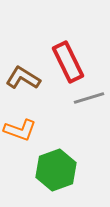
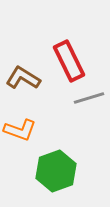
red rectangle: moved 1 px right, 1 px up
green hexagon: moved 1 px down
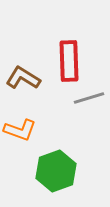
red rectangle: rotated 24 degrees clockwise
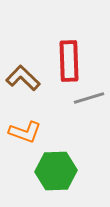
brown L-shape: rotated 12 degrees clockwise
orange L-shape: moved 5 px right, 2 px down
green hexagon: rotated 18 degrees clockwise
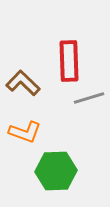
brown L-shape: moved 5 px down
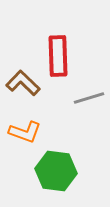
red rectangle: moved 11 px left, 5 px up
green hexagon: rotated 9 degrees clockwise
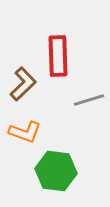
brown L-shape: moved 1 px down; rotated 92 degrees clockwise
gray line: moved 2 px down
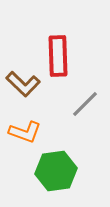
brown L-shape: rotated 88 degrees clockwise
gray line: moved 4 px left, 4 px down; rotated 28 degrees counterclockwise
green hexagon: rotated 15 degrees counterclockwise
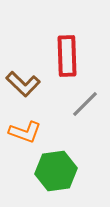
red rectangle: moved 9 px right
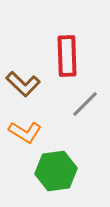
orange L-shape: rotated 12 degrees clockwise
